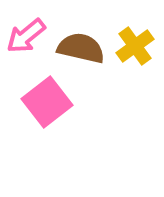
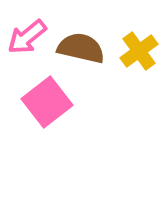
pink arrow: moved 1 px right, 1 px down
yellow cross: moved 4 px right, 5 px down
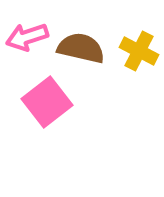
pink arrow: rotated 21 degrees clockwise
yellow cross: rotated 27 degrees counterclockwise
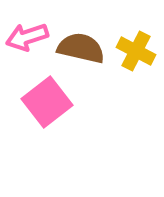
yellow cross: moved 3 px left
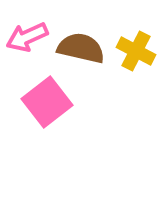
pink arrow: rotated 6 degrees counterclockwise
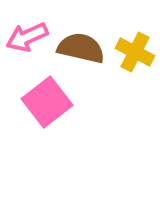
yellow cross: moved 1 px left, 1 px down
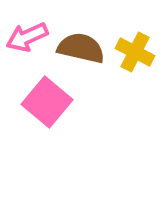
pink square: rotated 12 degrees counterclockwise
